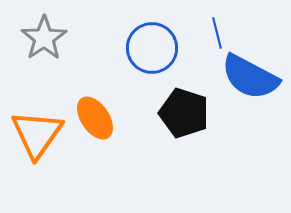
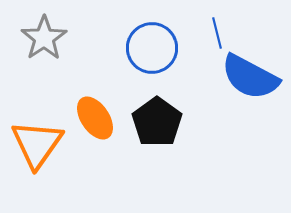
black pentagon: moved 27 px left, 9 px down; rotated 18 degrees clockwise
orange triangle: moved 10 px down
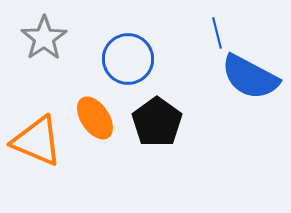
blue circle: moved 24 px left, 11 px down
orange triangle: moved 3 px up; rotated 42 degrees counterclockwise
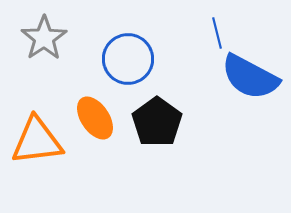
orange triangle: rotated 30 degrees counterclockwise
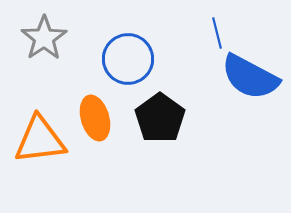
orange ellipse: rotated 18 degrees clockwise
black pentagon: moved 3 px right, 4 px up
orange triangle: moved 3 px right, 1 px up
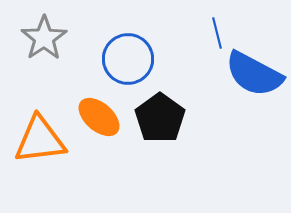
blue semicircle: moved 4 px right, 3 px up
orange ellipse: moved 4 px right, 1 px up; rotated 33 degrees counterclockwise
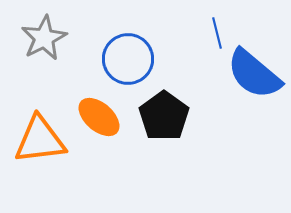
gray star: rotated 6 degrees clockwise
blue semicircle: rotated 12 degrees clockwise
black pentagon: moved 4 px right, 2 px up
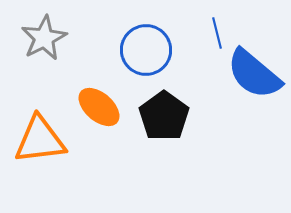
blue circle: moved 18 px right, 9 px up
orange ellipse: moved 10 px up
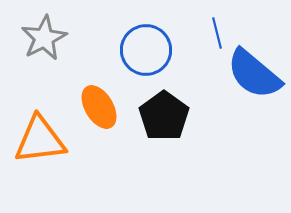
orange ellipse: rotated 18 degrees clockwise
